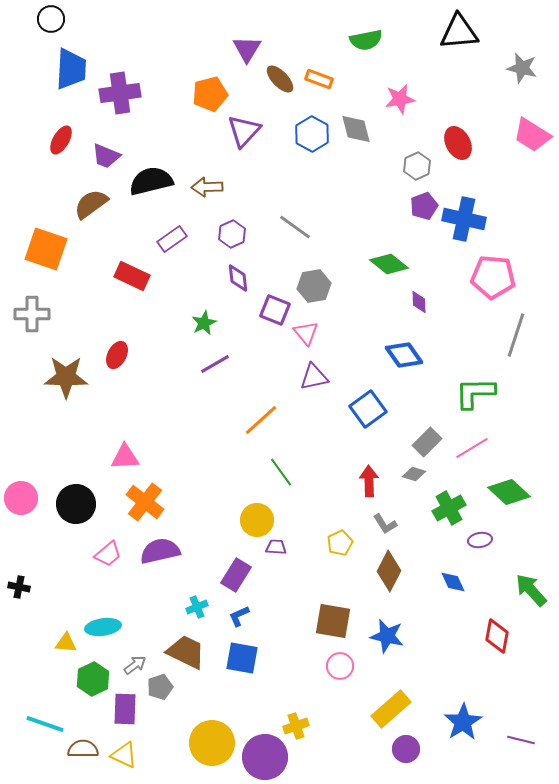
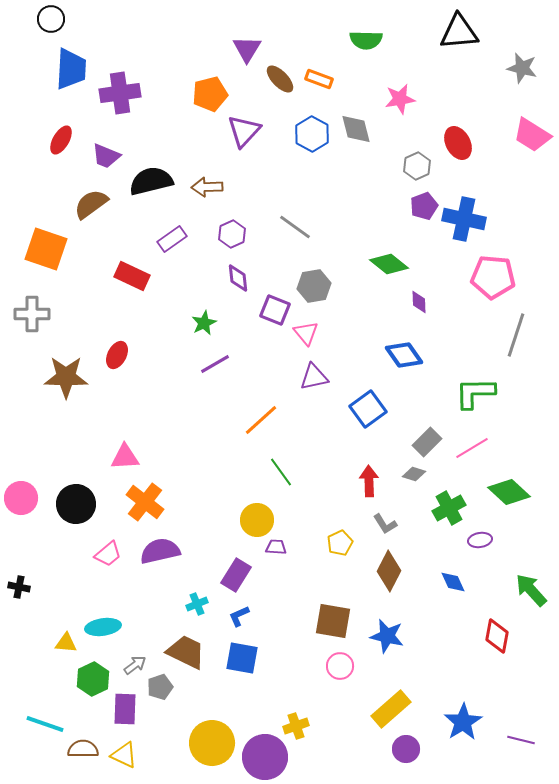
green semicircle at (366, 40): rotated 12 degrees clockwise
cyan cross at (197, 607): moved 3 px up
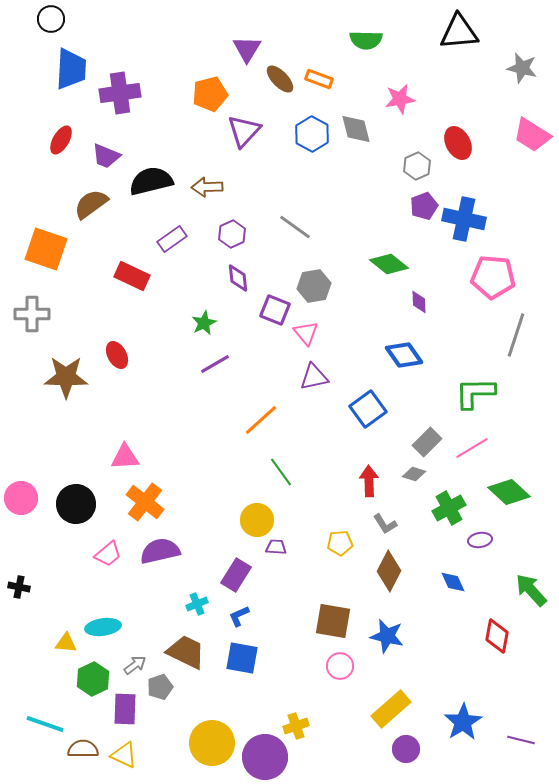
red ellipse at (117, 355): rotated 56 degrees counterclockwise
yellow pentagon at (340, 543): rotated 20 degrees clockwise
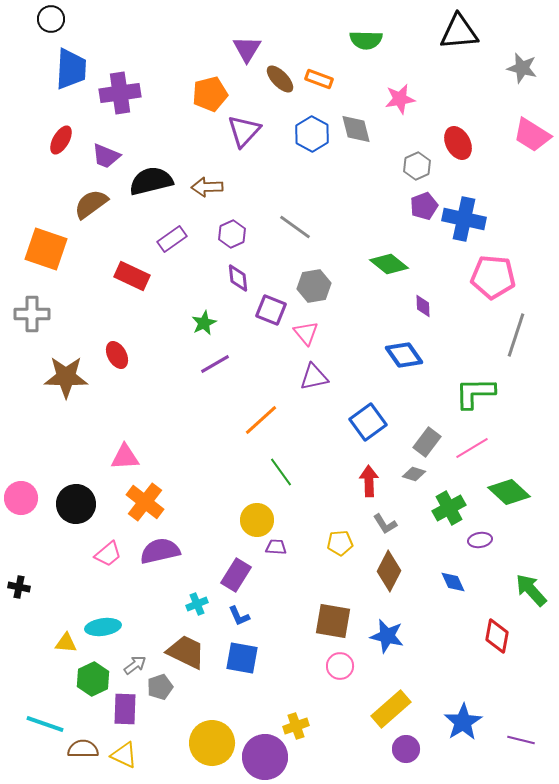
purple diamond at (419, 302): moved 4 px right, 4 px down
purple square at (275, 310): moved 4 px left
blue square at (368, 409): moved 13 px down
gray rectangle at (427, 442): rotated 8 degrees counterclockwise
blue L-shape at (239, 616): rotated 90 degrees counterclockwise
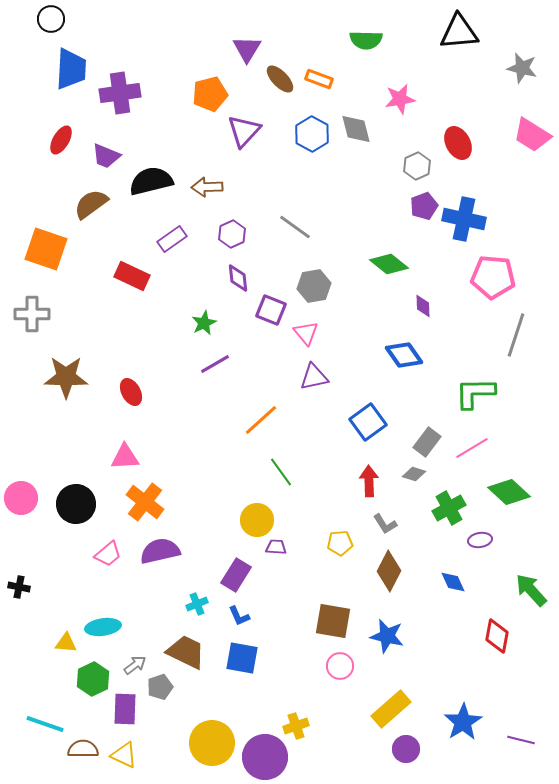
red ellipse at (117, 355): moved 14 px right, 37 px down
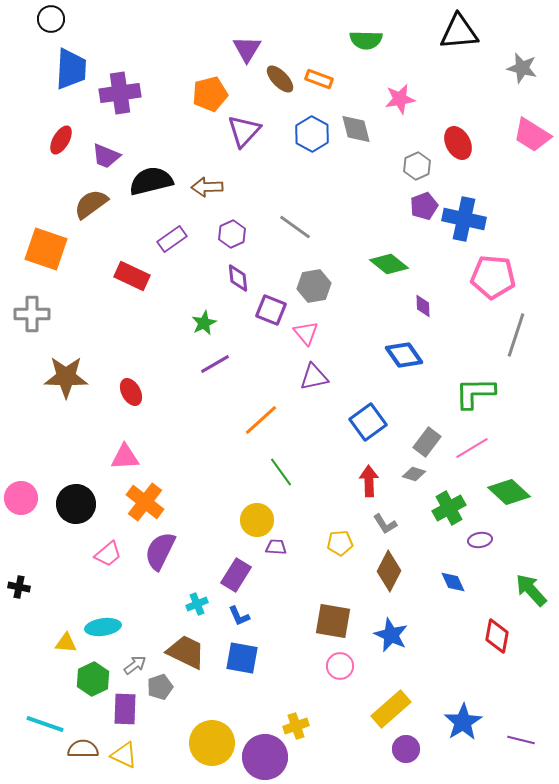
purple semicircle at (160, 551): rotated 51 degrees counterclockwise
blue star at (387, 636): moved 4 px right, 1 px up; rotated 12 degrees clockwise
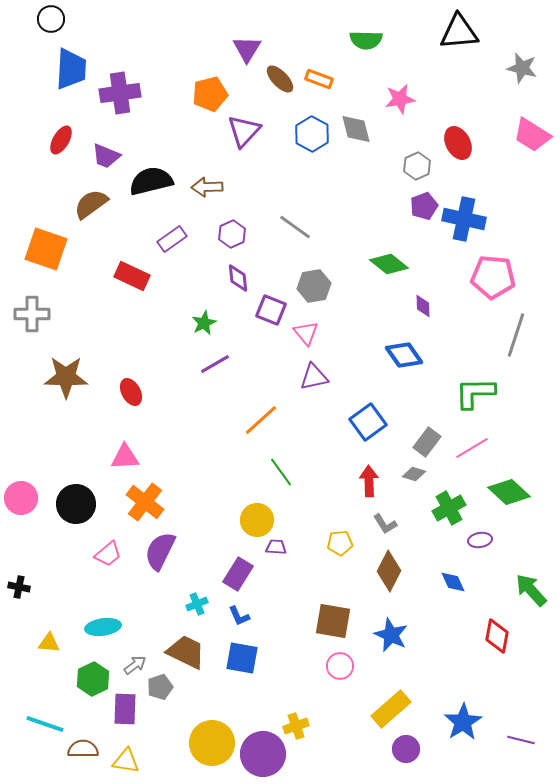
purple rectangle at (236, 575): moved 2 px right, 1 px up
yellow triangle at (66, 643): moved 17 px left
yellow triangle at (124, 755): moved 2 px right, 6 px down; rotated 16 degrees counterclockwise
purple circle at (265, 757): moved 2 px left, 3 px up
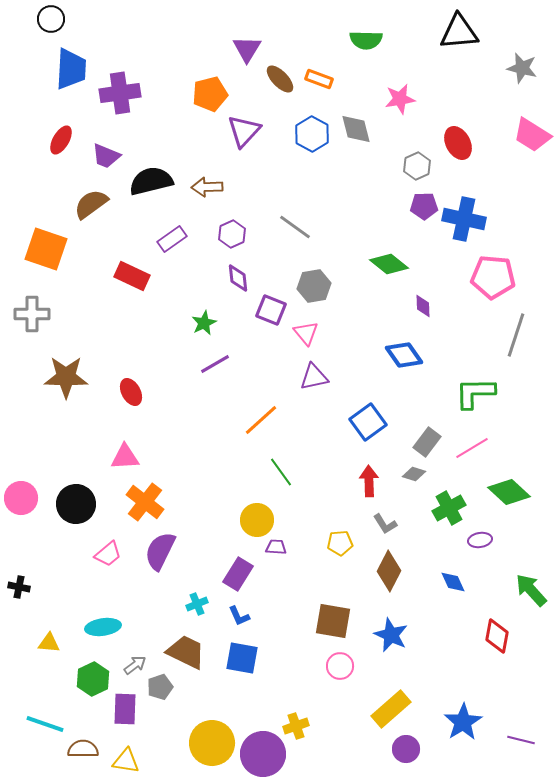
purple pentagon at (424, 206): rotated 20 degrees clockwise
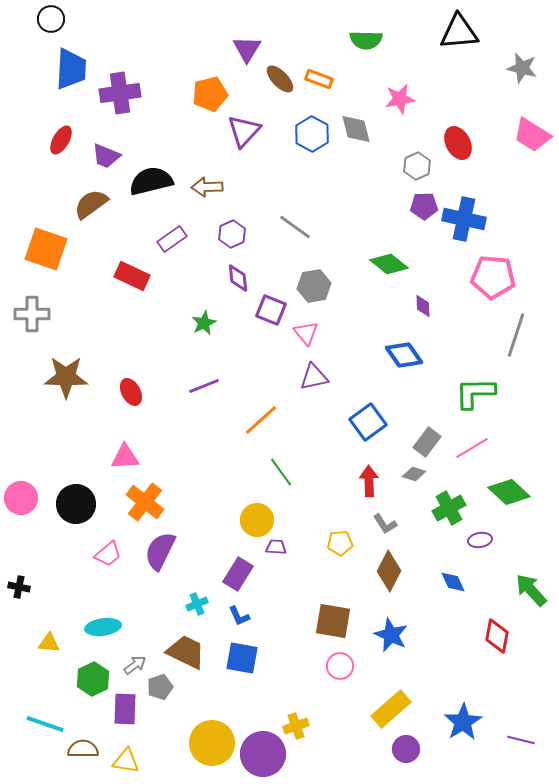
purple line at (215, 364): moved 11 px left, 22 px down; rotated 8 degrees clockwise
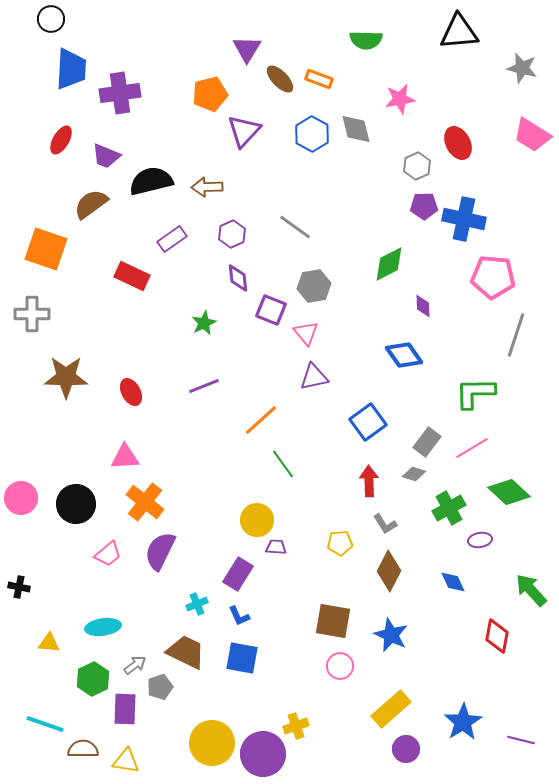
green diamond at (389, 264): rotated 66 degrees counterclockwise
green line at (281, 472): moved 2 px right, 8 px up
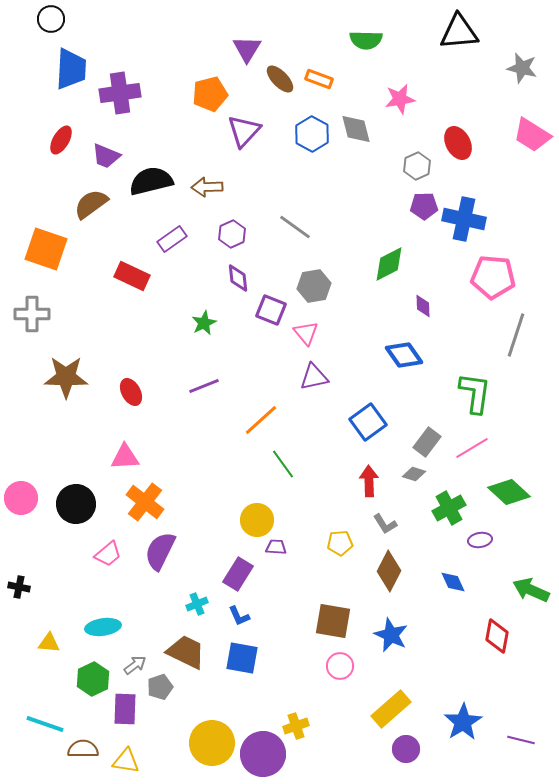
green L-shape at (475, 393): rotated 99 degrees clockwise
green arrow at (531, 590): rotated 24 degrees counterclockwise
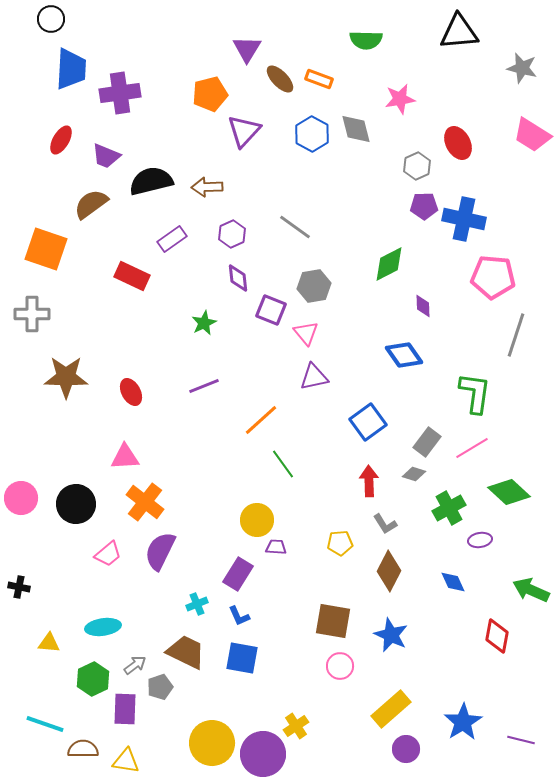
yellow cross at (296, 726): rotated 15 degrees counterclockwise
